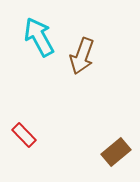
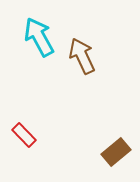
brown arrow: rotated 135 degrees clockwise
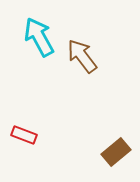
brown arrow: rotated 12 degrees counterclockwise
red rectangle: rotated 25 degrees counterclockwise
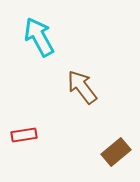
brown arrow: moved 31 px down
red rectangle: rotated 30 degrees counterclockwise
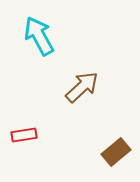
cyan arrow: moved 1 px up
brown arrow: rotated 84 degrees clockwise
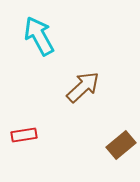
brown arrow: moved 1 px right
brown rectangle: moved 5 px right, 7 px up
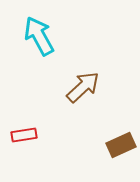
brown rectangle: rotated 16 degrees clockwise
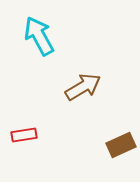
brown arrow: rotated 12 degrees clockwise
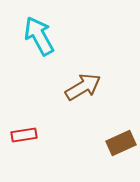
brown rectangle: moved 2 px up
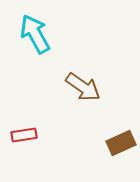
cyan arrow: moved 4 px left, 2 px up
brown arrow: rotated 66 degrees clockwise
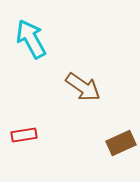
cyan arrow: moved 4 px left, 5 px down
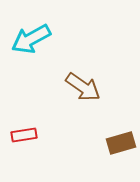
cyan arrow: rotated 90 degrees counterclockwise
brown rectangle: rotated 8 degrees clockwise
